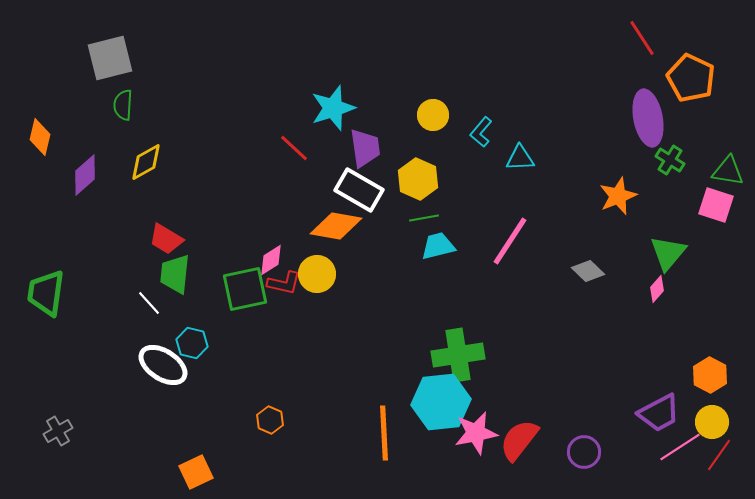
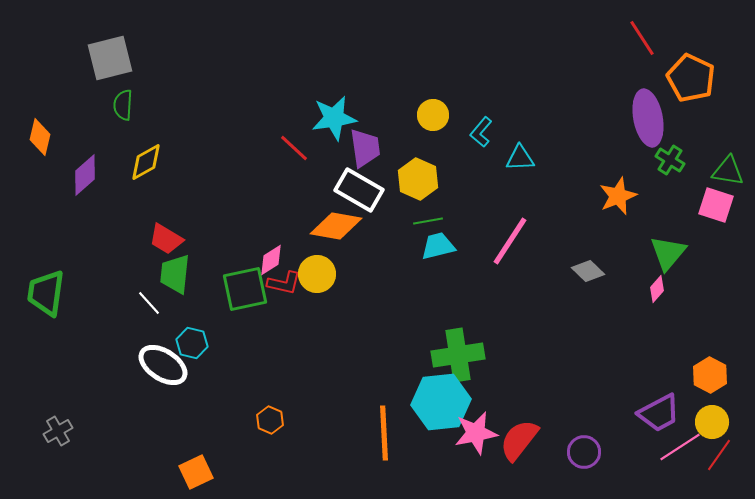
cyan star at (333, 108): moved 1 px right, 10 px down; rotated 9 degrees clockwise
green line at (424, 218): moved 4 px right, 3 px down
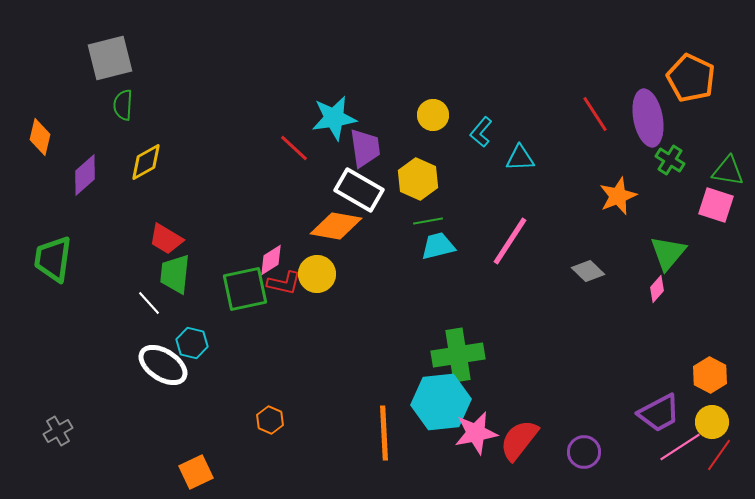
red line at (642, 38): moved 47 px left, 76 px down
green trapezoid at (46, 293): moved 7 px right, 34 px up
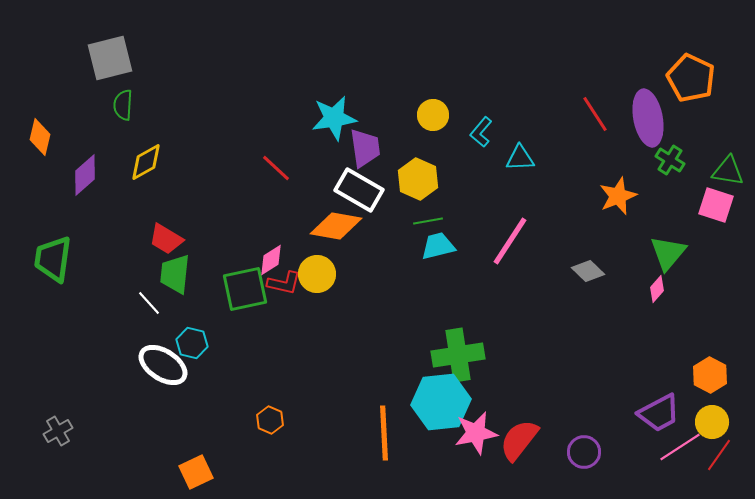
red line at (294, 148): moved 18 px left, 20 px down
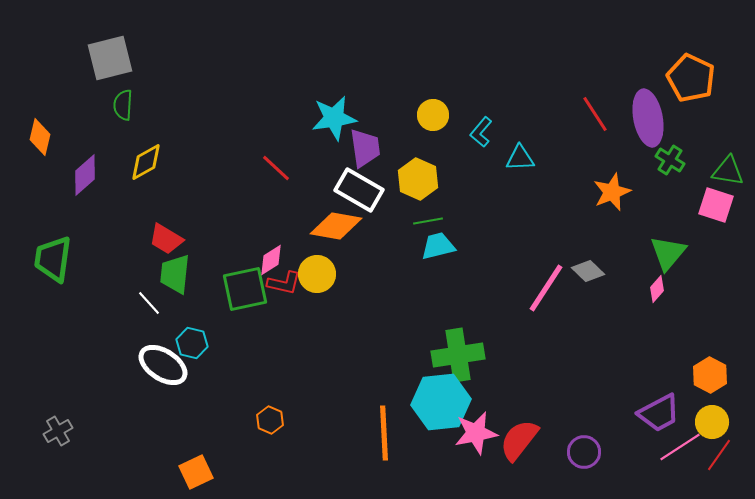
orange star at (618, 196): moved 6 px left, 4 px up
pink line at (510, 241): moved 36 px right, 47 px down
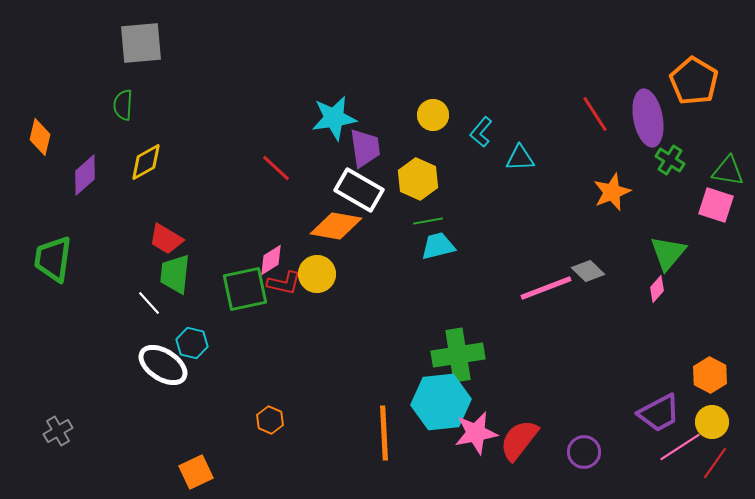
gray square at (110, 58): moved 31 px right, 15 px up; rotated 9 degrees clockwise
orange pentagon at (691, 78): moved 3 px right, 3 px down; rotated 6 degrees clockwise
pink line at (546, 288): rotated 36 degrees clockwise
red line at (719, 455): moved 4 px left, 8 px down
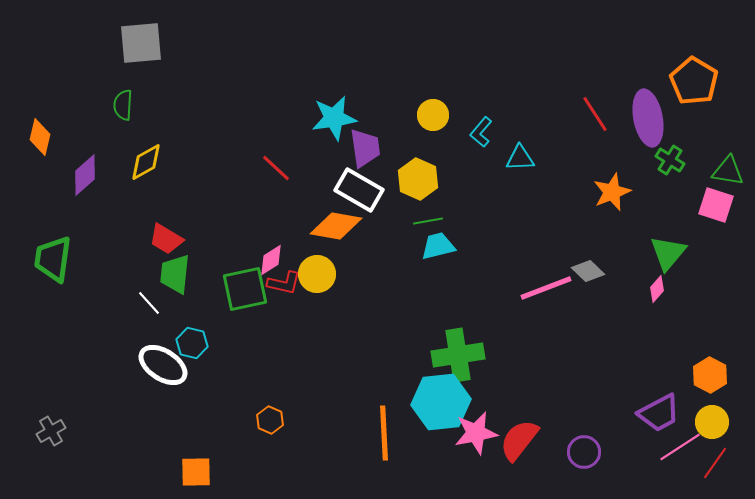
gray cross at (58, 431): moved 7 px left
orange square at (196, 472): rotated 24 degrees clockwise
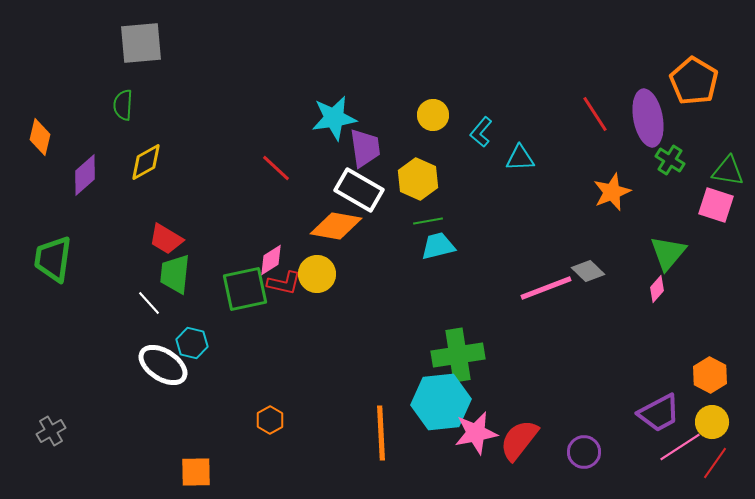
orange hexagon at (270, 420): rotated 8 degrees clockwise
orange line at (384, 433): moved 3 px left
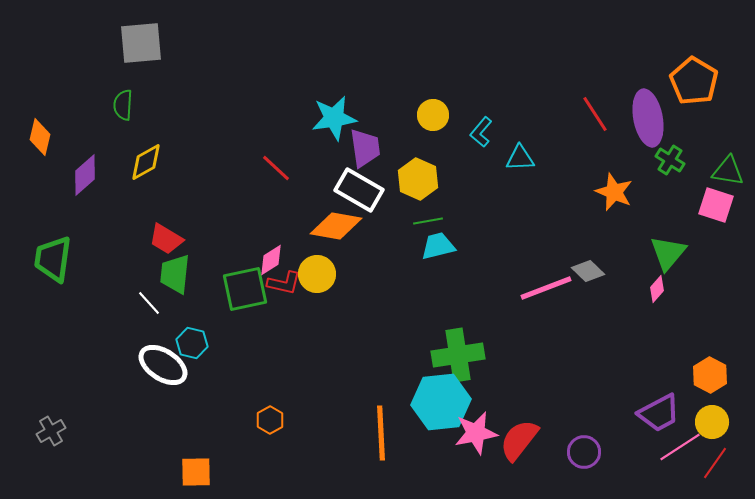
orange star at (612, 192): moved 2 px right; rotated 27 degrees counterclockwise
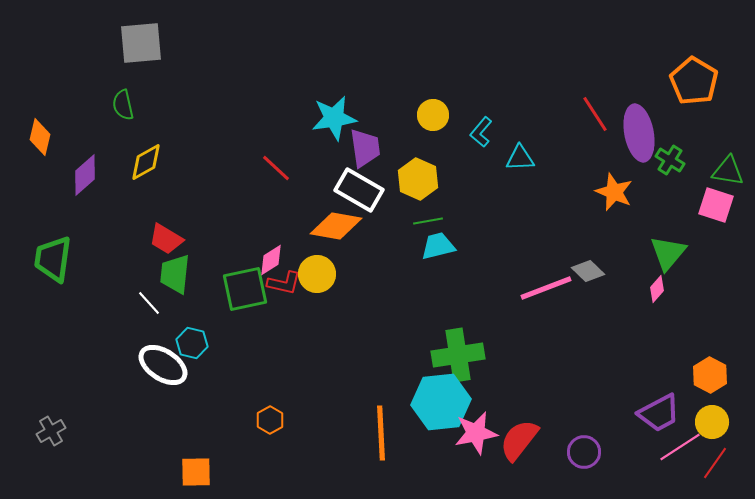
green semicircle at (123, 105): rotated 16 degrees counterclockwise
purple ellipse at (648, 118): moved 9 px left, 15 px down
